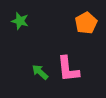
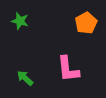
green arrow: moved 15 px left, 6 px down
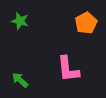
green arrow: moved 5 px left, 2 px down
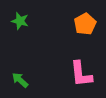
orange pentagon: moved 1 px left, 1 px down
pink L-shape: moved 13 px right, 5 px down
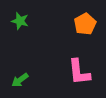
pink L-shape: moved 2 px left, 2 px up
green arrow: rotated 78 degrees counterclockwise
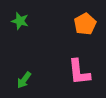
green arrow: moved 4 px right; rotated 18 degrees counterclockwise
